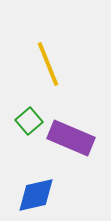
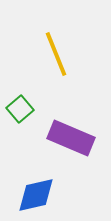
yellow line: moved 8 px right, 10 px up
green square: moved 9 px left, 12 px up
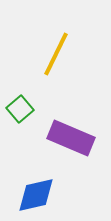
yellow line: rotated 48 degrees clockwise
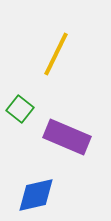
green square: rotated 12 degrees counterclockwise
purple rectangle: moved 4 px left, 1 px up
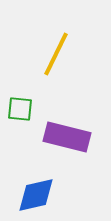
green square: rotated 32 degrees counterclockwise
purple rectangle: rotated 9 degrees counterclockwise
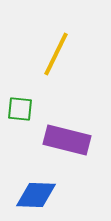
purple rectangle: moved 3 px down
blue diamond: rotated 15 degrees clockwise
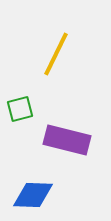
green square: rotated 20 degrees counterclockwise
blue diamond: moved 3 px left
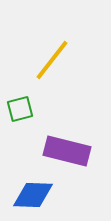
yellow line: moved 4 px left, 6 px down; rotated 12 degrees clockwise
purple rectangle: moved 11 px down
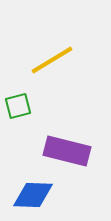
yellow line: rotated 21 degrees clockwise
green square: moved 2 px left, 3 px up
